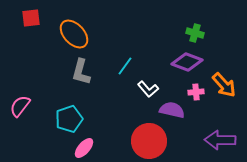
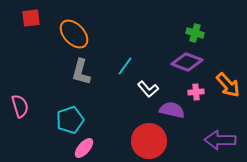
orange arrow: moved 4 px right
pink semicircle: rotated 125 degrees clockwise
cyan pentagon: moved 1 px right, 1 px down
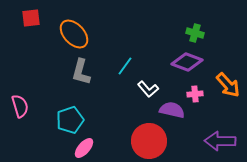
pink cross: moved 1 px left, 2 px down
purple arrow: moved 1 px down
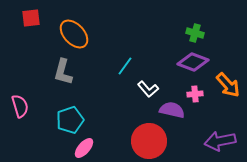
purple diamond: moved 6 px right
gray L-shape: moved 18 px left
purple arrow: rotated 12 degrees counterclockwise
